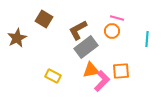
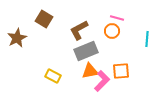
brown L-shape: moved 1 px right
gray rectangle: moved 4 px down; rotated 15 degrees clockwise
orange triangle: moved 1 px left, 1 px down
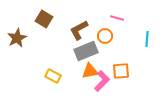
orange circle: moved 7 px left, 5 px down
